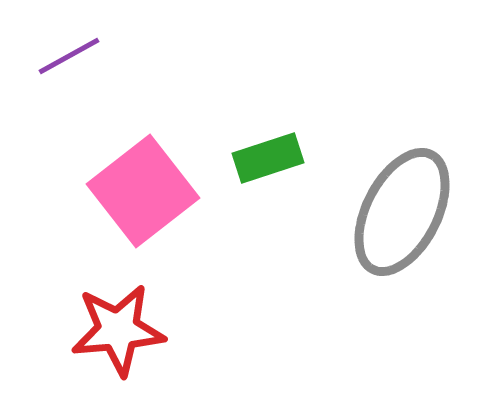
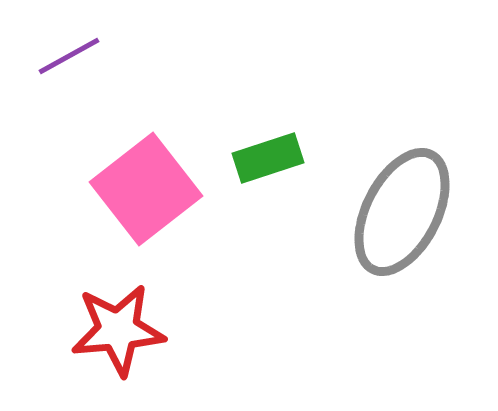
pink square: moved 3 px right, 2 px up
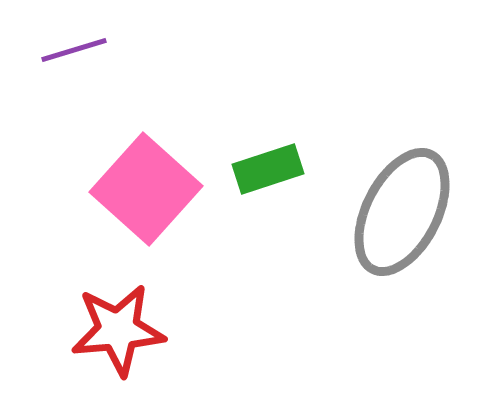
purple line: moved 5 px right, 6 px up; rotated 12 degrees clockwise
green rectangle: moved 11 px down
pink square: rotated 10 degrees counterclockwise
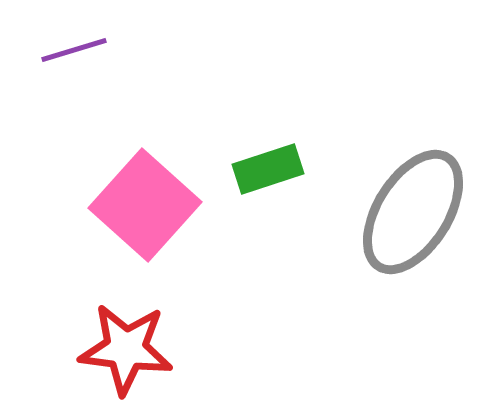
pink square: moved 1 px left, 16 px down
gray ellipse: moved 11 px right; rotated 5 degrees clockwise
red star: moved 8 px right, 19 px down; rotated 12 degrees clockwise
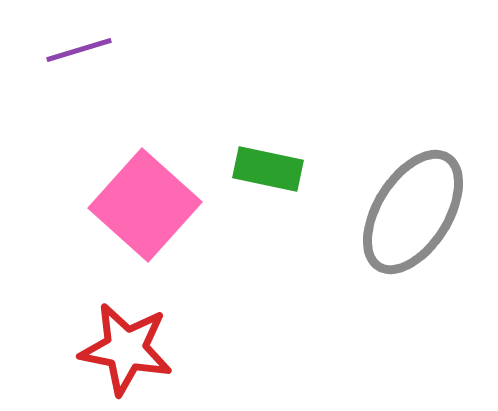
purple line: moved 5 px right
green rectangle: rotated 30 degrees clockwise
red star: rotated 4 degrees clockwise
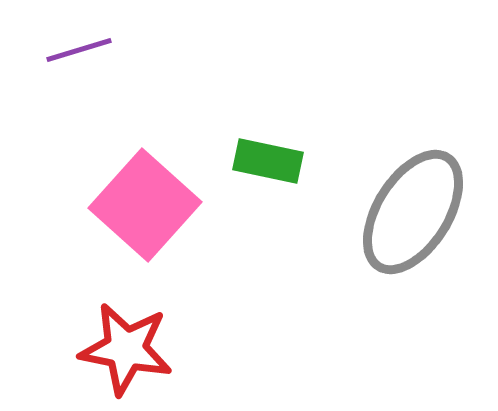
green rectangle: moved 8 px up
